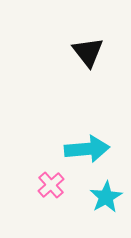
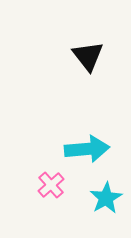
black triangle: moved 4 px down
cyan star: moved 1 px down
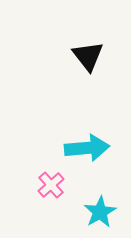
cyan arrow: moved 1 px up
cyan star: moved 6 px left, 14 px down
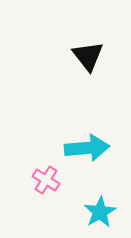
pink cross: moved 5 px left, 5 px up; rotated 16 degrees counterclockwise
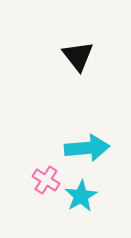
black triangle: moved 10 px left
cyan star: moved 19 px left, 16 px up
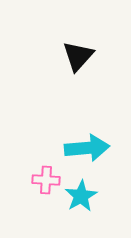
black triangle: rotated 20 degrees clockwise
pink cross: rotated 28 degrees counterclockwise
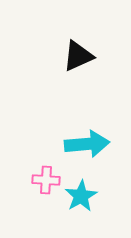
black triangle: rotated 24 degrees clockwise
cyan arrow: moved 4 px up
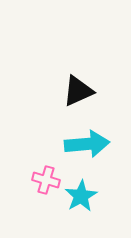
black triangle: moved 35 px down
pink cross: rotated 12 degrees clockwise
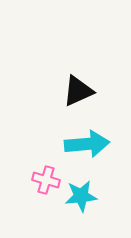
cyan star: rotated 24 degrees clockwise
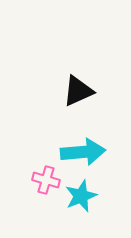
cyan arrow: moved 4 px left, 8 px down
cyan star: rotated 16 degrees counterclockwise
